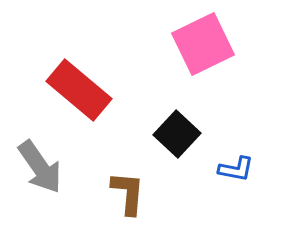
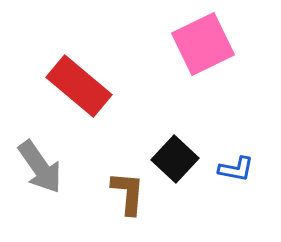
red rectangle: moved 4 px up
black square: moved 2 px left, 25 px down
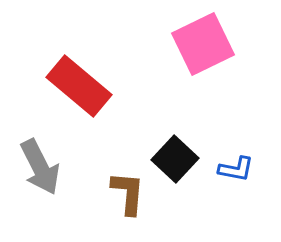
gray arrow: rotated 8 degrees clockwise
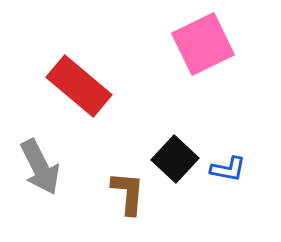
blue L-shape: moved 8 px left
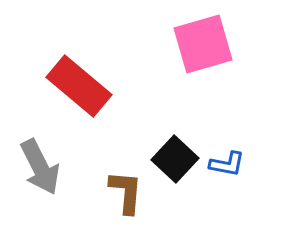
pink square: rotated 10 degrees clockwise
blue L-shape: moved 1 px left, 5 px up
brown L-shape: moved 2 px left, 1 px up
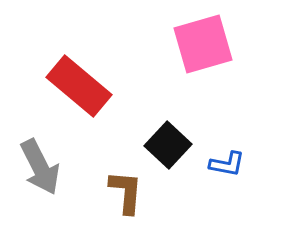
black square: moved 7 px left, 14 px up
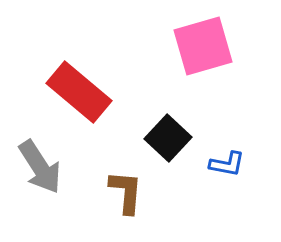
pink square: moved 2 px down
red rectangle: moved 6 px down
black square: moved 7 px up
gray arrow: rotated 6 degrees counterclockwise
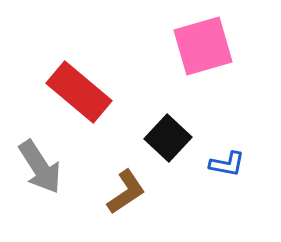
brown L-shape: rotated 51 degrees clockwise
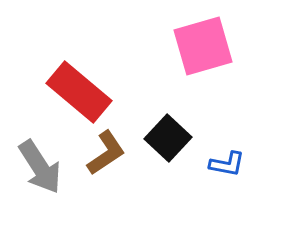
brown L-shape: moved 20 px left, 39 px up
